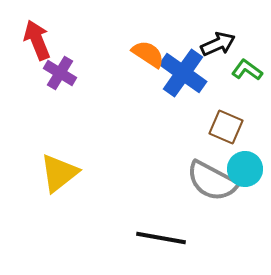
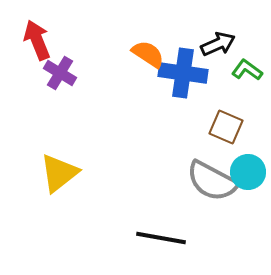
blue cross: rotated 27 degrees counterclockwise
cyan circle: moved 3 px right, 3 px down
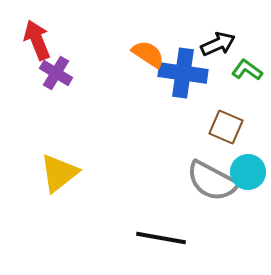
purple cross: moved 4 px left
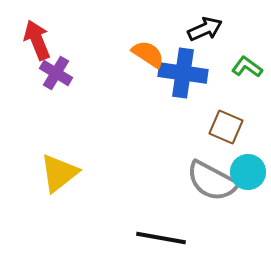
black arrow: moved 13 px left, 15 px up
green L-shape: moved 3 px up
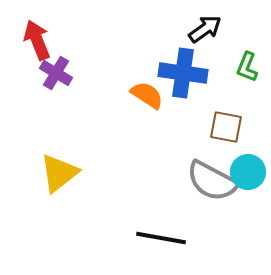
black arrow: rotated 12 degrees counterclockwise
orange semicircle: moved 1 px left, 41 px down
green L-shape: rotated 104 degrees counterclockwise
brown square: rotated 12 degrees counterclockwise
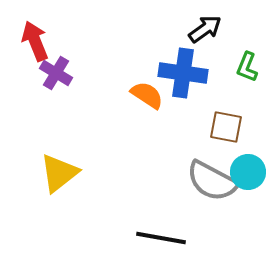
red arrow: moved 2 px left, 1 px down
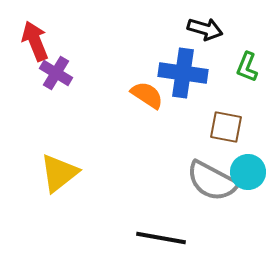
black arrow: rotated 52 degrees clockwise
